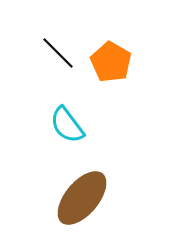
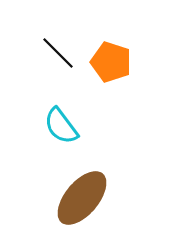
orange pentagon: rotated 12 degrees counterclockwise
cyan semicircle: moved 6 px left, 1 px down
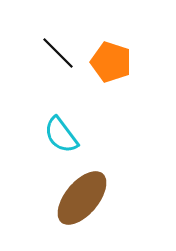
cyan semicircle: moved 9 px down
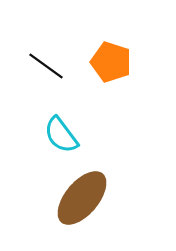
black line: moved 12 px left, 13 px down; rotated 9 degrees counterclockwise
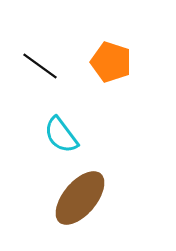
black line: moved 6 px left
brown ellipse: moved 2 px left
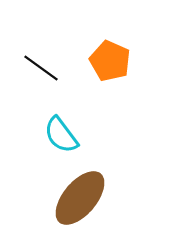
orange pentagon: moved 1 px left, 1 px up; rotated 6 degrees clockwise
black line: moved 1 px right, 2 px down
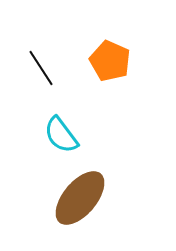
black line: rotated 21 degrees clockwise
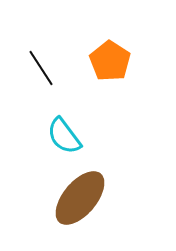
orange pentagon: rotated 9 degrees clockwise
cyan semicircle: moved 3 px right, 1 px down
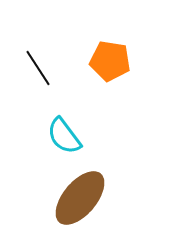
orange pentagon: rotated 24 degrees counterclockwise
black line: moved 3 px left
